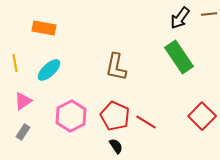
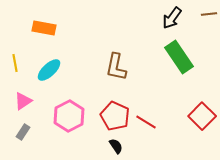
black arrow: moved 8 px left
pink hexagon: moved 2 px left
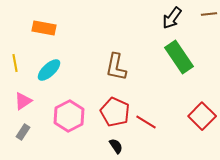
red pentagon: moved 4 px up
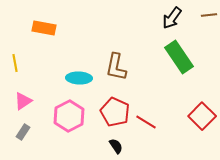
brown line: moved 1 px down
cyan ellipse: moved 30 px right, 8 px down; rotated 45 degrees clockwise
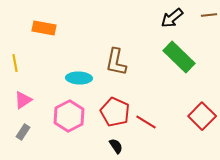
black arrow: rotated 15 degrees clockwise
green rectangle: rotated 12 degrees counterclockwise
brown L-shape: moved 5 px up
pink triangle: moved 1 px up
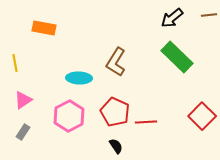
green rectangle: moved 2 px left
brown L-shape: rotated 20 degrees clockwise
red line: rotated 35 degrees counterclockwise
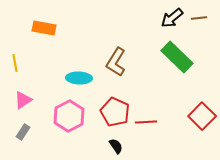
brown line: moved 10 px left, 3 px down
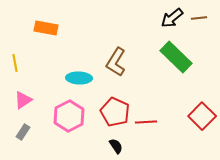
orange rectangle: moved 2 px right
green rectangle: moved 1 px left
